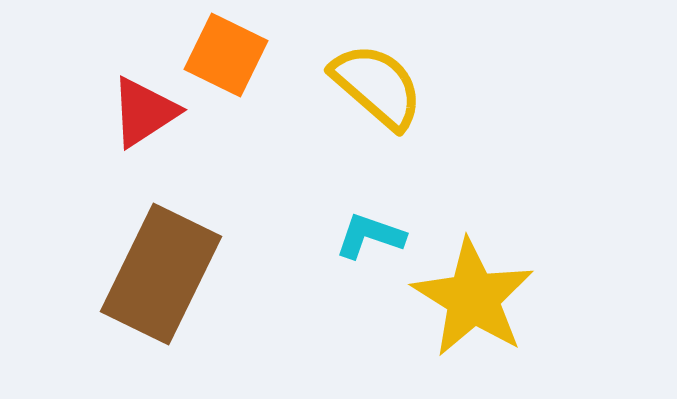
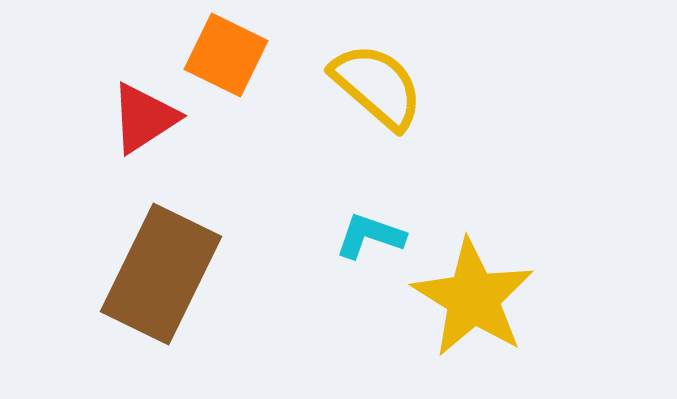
red triangle: moved 6 px down
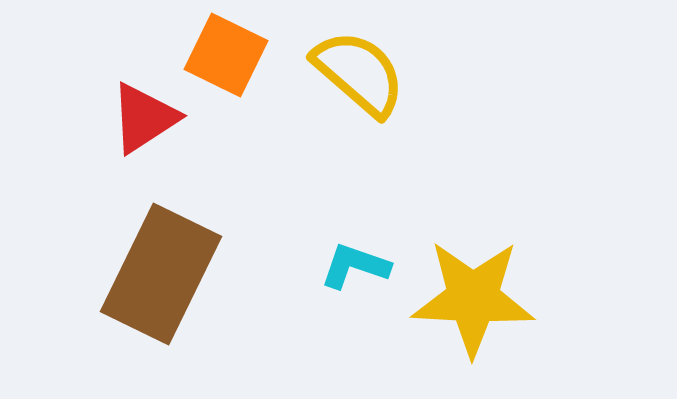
yellow semicircle: moved 18 px left, 13 px up
cyan L-shape: moved 15 px left, 30 px down
yellow star: rotated 29 degrees counterclockwise
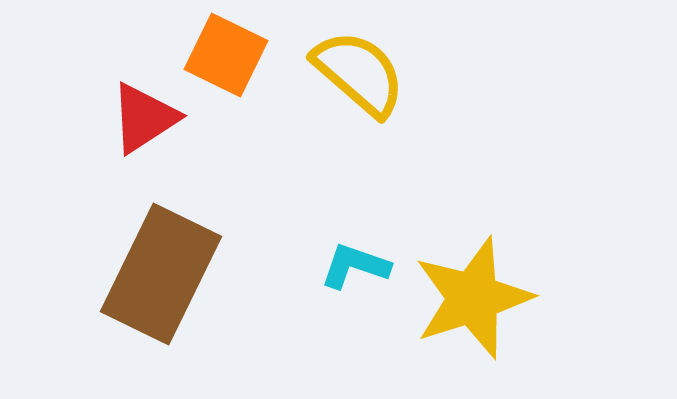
yellow star: rotated 21 degrees counterclockwise
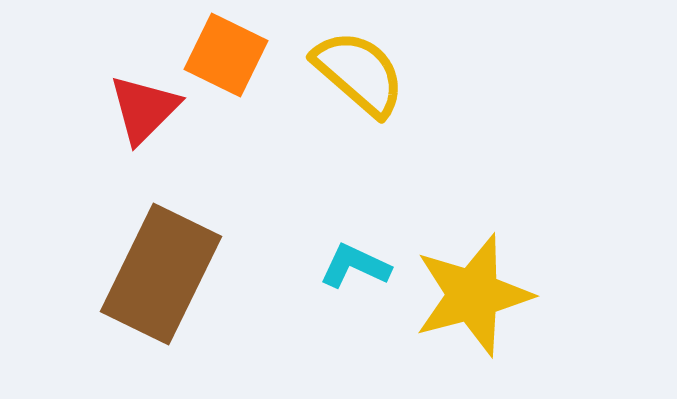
red triangle: moved 9 px up; rotated 12 degrees counterclockwise
cyan L-shape: rotated 6 degrees clockwise
yellow star: moved 3 px up; rotated 3 degrees clockwise
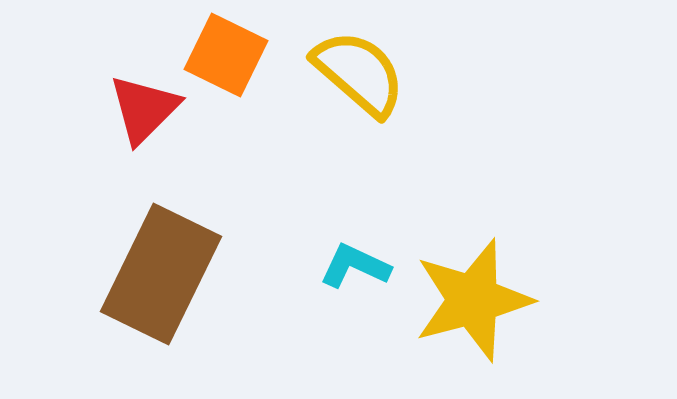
yellow star: moved 5 px down
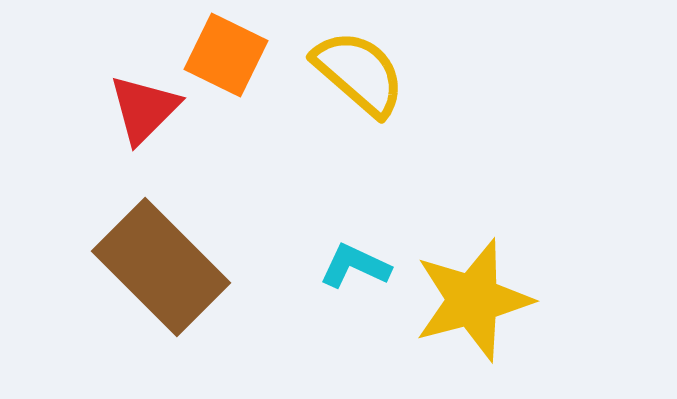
brown rectangle: moved 7 px up; rotated 71 degrees counterclockwise
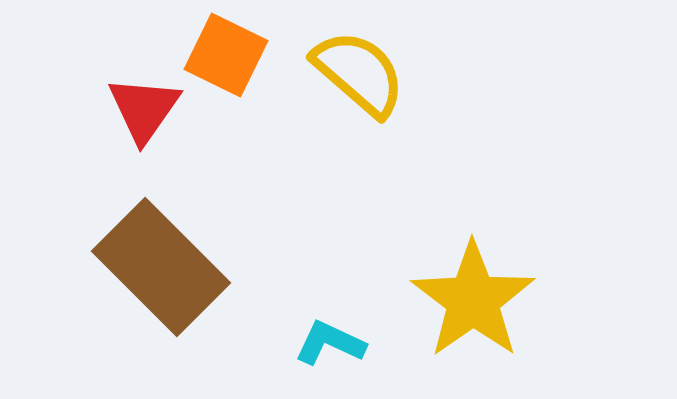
red triangle: rotated 10 degrees counterclockwise
cyan L-shape: moved 25 px left, 77 px down
yellow star: rotated 20 degrees counterclockwise
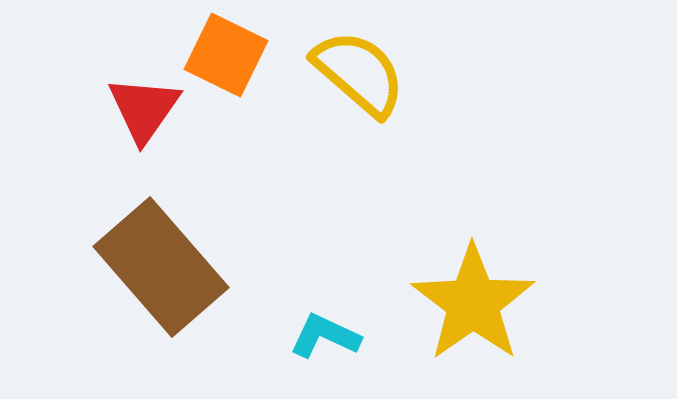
brown rectangle: rotated 4 degrees clockwise
yellow star: moved 3 px down
cyan L-shape: moved 5 px left, 7 px up
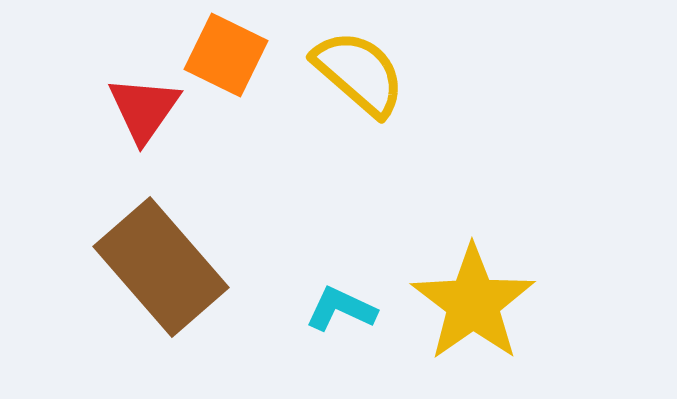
cyan L-shape: moved 16 px right, 27 px up
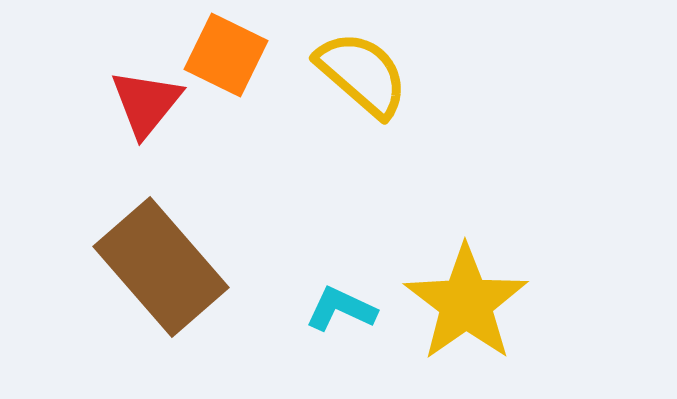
yellow semicircle: moved 3 px right, 1 px down
red triangle: moved 2 px right, 6 px up; rotated 4 degrees clockwise
yellow star: moved 7 px left
